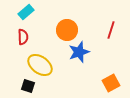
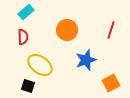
blue star: moved 7 px right, 8 px down
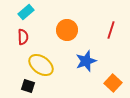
blue star: moved 1 px down
yellow ellipse: moved 1 px right
orange square: moved 2 px right; rotated 18 degrees counterclockwise
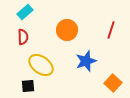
cyan rectangle: moved 1 px left
black square: rotated 24 degrees counterclockwise
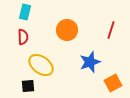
cyan rectangle: rotated 35 degrees counterclockwise
blue star: moved 4 px right, 1 px down
orange square: rotated 18 degrees clockwise
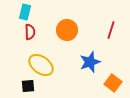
red semicircle: moved 7 px right, 5 px up
orange square: rotated 24 degrees counterclockwise
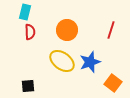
yellow ellipse: moved 21 px right, 4 px up
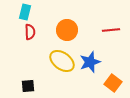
red line: rotated 66 degrees clockwise
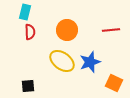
orange square: moved 1 px right; rotated 12 degrees counterclockwise
